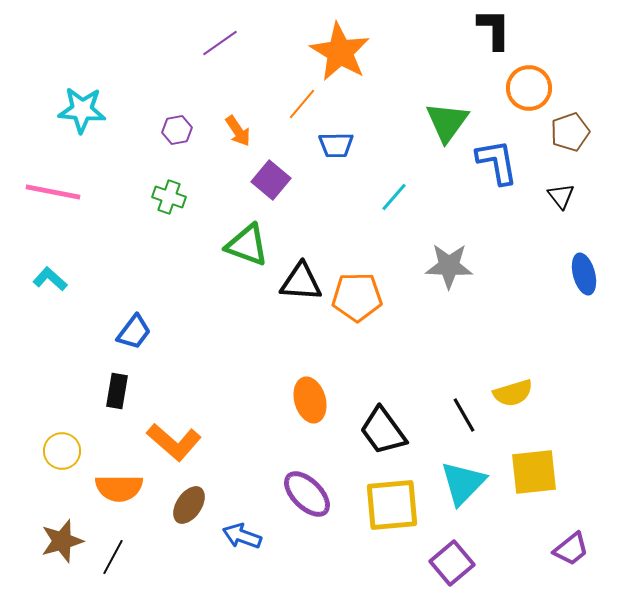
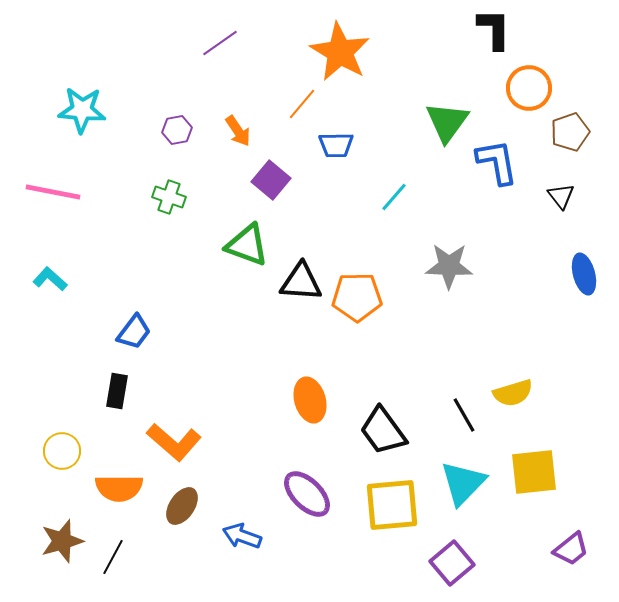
brown ellipse at (189, 505): moved 7 px left, 1 px down
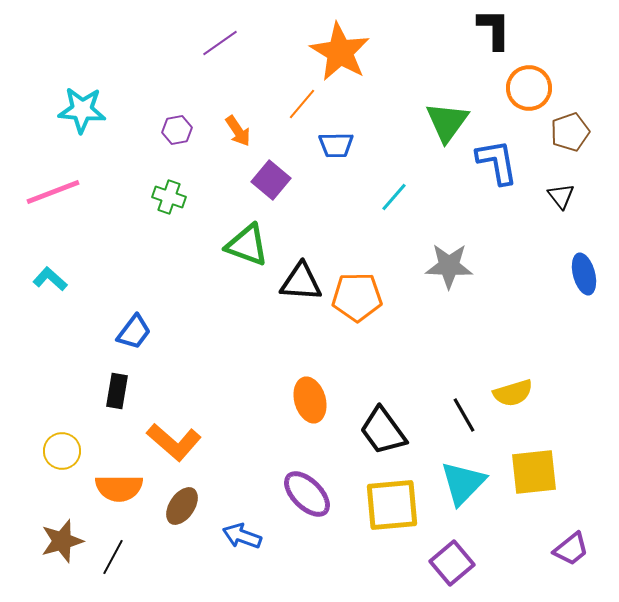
pink line at (53, 192): rotated 32 degrees counterclockwise
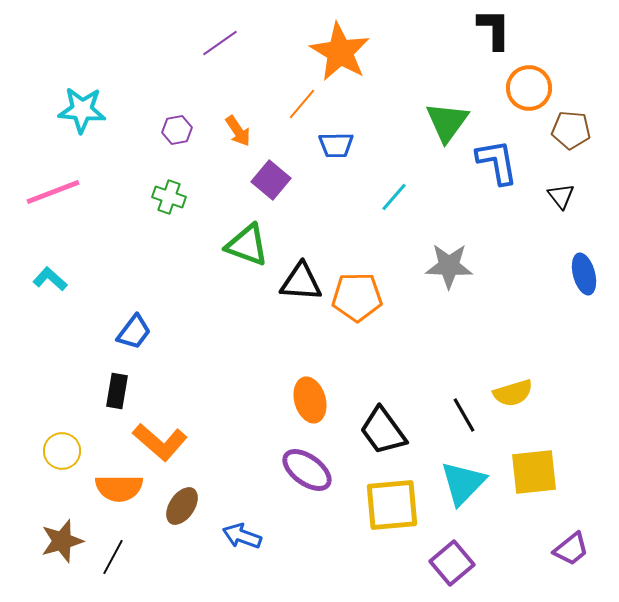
brown pentagon at (570, 132): moved 1 px right, 2 px up; rotated 24 degrees clockwise
orange L-shape at (174, 442): moved 14 px left
purple ellipse at (307, 494): moved 24 px up; rotated 9 degrees counterclockwise
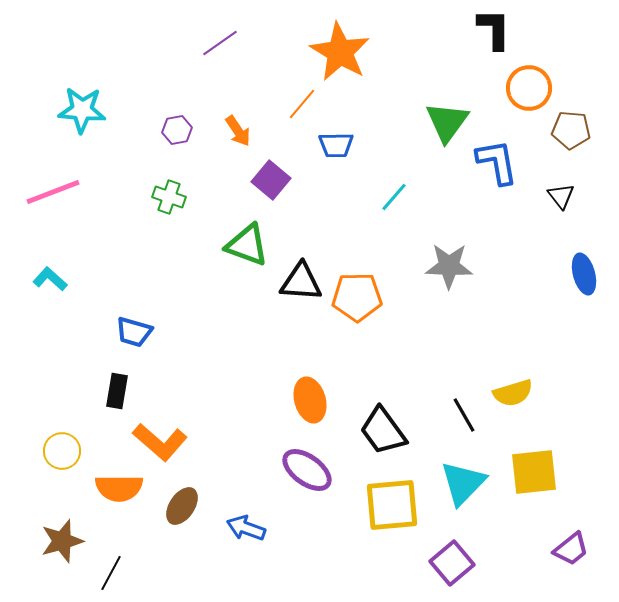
blue trapezoid at (134, 332): rotated 69 degrees clockwise
blue arrow at (242, 536): moved 4 px right, 8 px up
black line at (113, 557): moved 2 px left, 16 px down
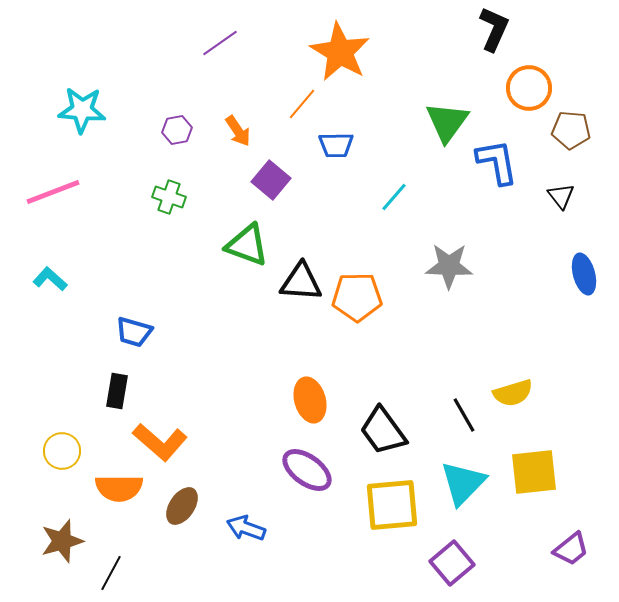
black L-shape at (494, 29): rotated 24 degrees clockwise
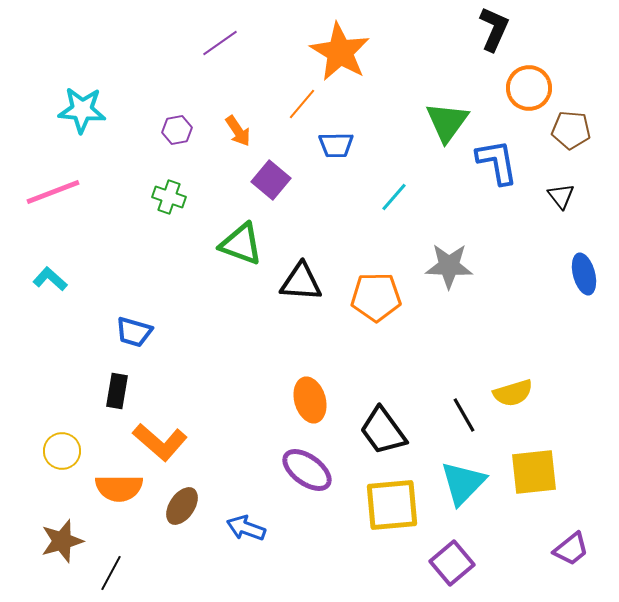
green triangle at (247, 245): moved 6 px left, 1 px up
orange pentagon at (357, 297): moved 19 px right
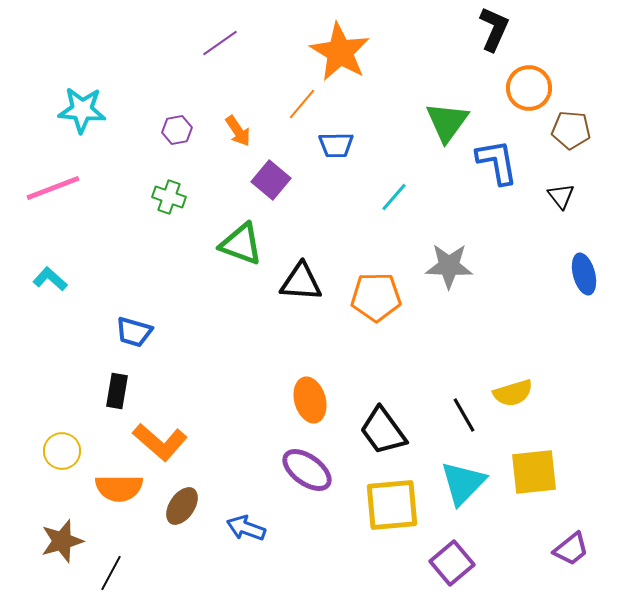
pink line at (53, 192): moved 4 px up
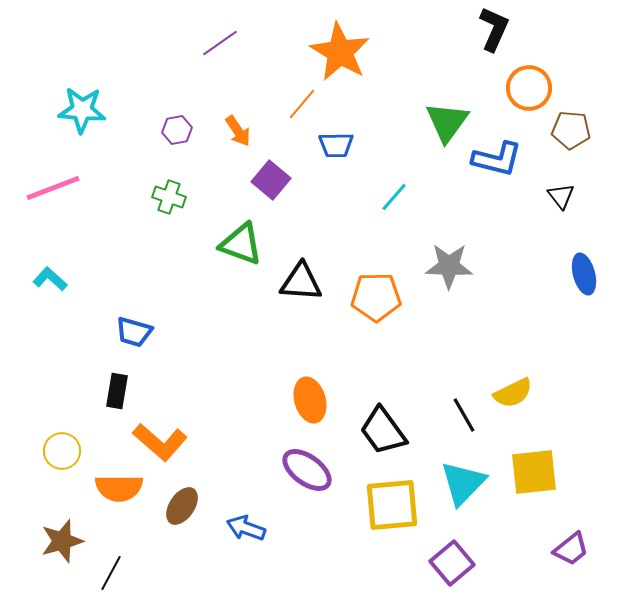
blue L-shape at (497, 162): moved 3 px up; rotated 114 degrees clockwise
yellow semicircle at (513, 393): rotated 9 degrees counterclockwise
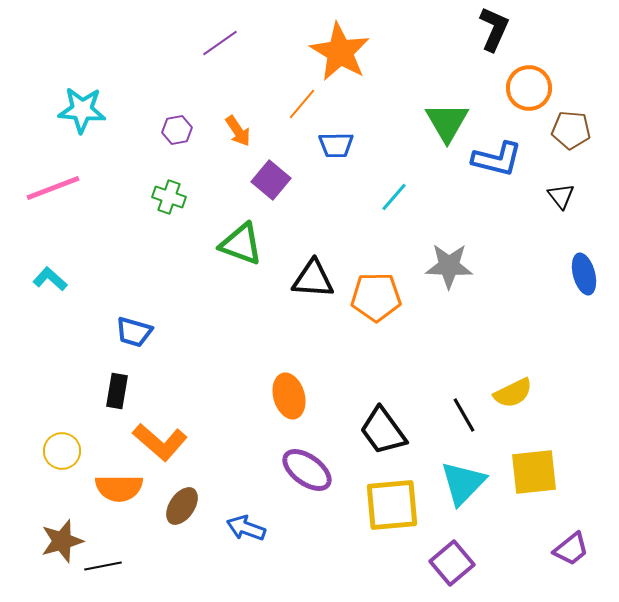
green triangle at (447, 122): rotated 6 degrees counterclockwise
black triangle at (301, 282): moved 12 px right, 3 px up
orange ellipse at (310, 400): moved 21 px left, 4 px up
black line at (111, 573): moved 8 px left, 7 px up; rotated 51 degrees clockwise
